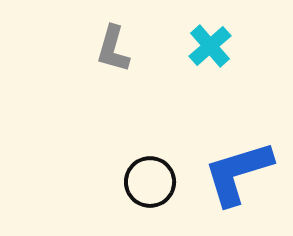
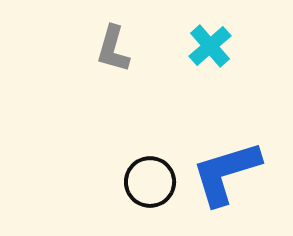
blue L-shape: moved 12 px left
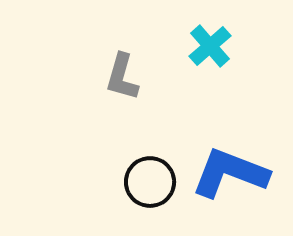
gray L-shape: moved 9 px right, 28 px down
blue L-shape: moved 4 px right; rotated 38 degrees clockwise
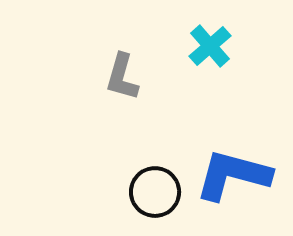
blue L-shape: moved 3 px right, 2 px down; rotated 6 degrees counterclockwise
black circle: moved 5 px right, 10 px down
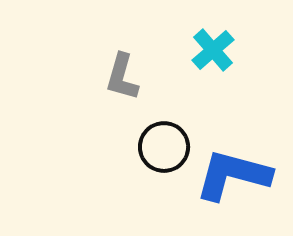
cyan cross: moved 3 px right, 4 px down
black circle: moved 9 px right, 45 px up
